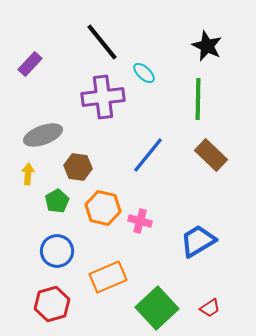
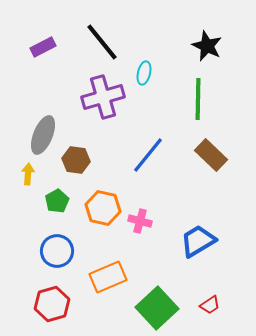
purple rectangle: moved 13 px right, 17 px up; rotated 20 degrees clockwise
cyan ellipse: rotated 60 degrees clockwise
purple cross: rotated 9 degrees counterclockwise
gray ellipse: rotated 48 degrees counterclockwise
brown hexagon: moved 2 px left, 7 px up
red trapezoid: moved 3 px up
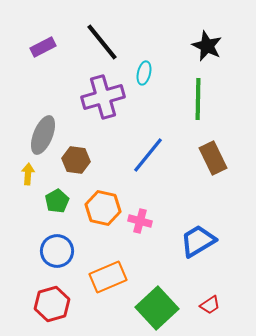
brown rectangle: moved 2 px right, 3 px down; rotated 20 degrees clockwise
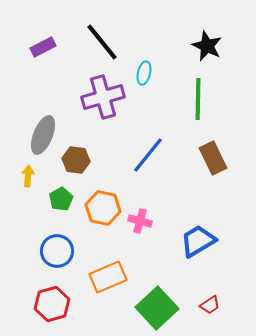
yellow arrow: moved 2 px down
green pentagon: moved 4 px right, 2 px up
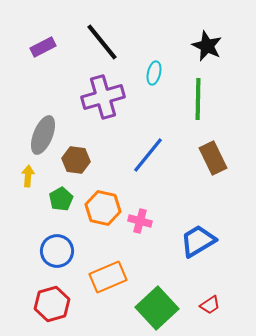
cyan ellipse: moved 10 px right
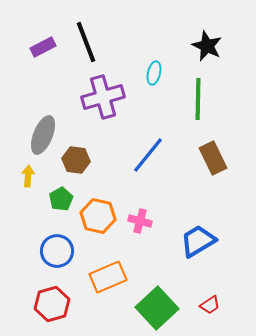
black line: moved 16 px left; rotated 18 degrees clockwise
orange hexagon: moved 5 px left, 8 px down
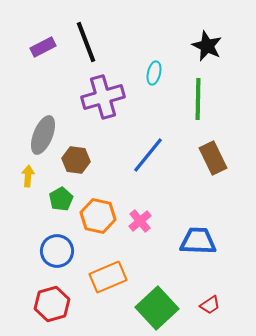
pink cross: rotated 35 degrees clockwise
blue trapezoid: rotated 33 degrees clockwise
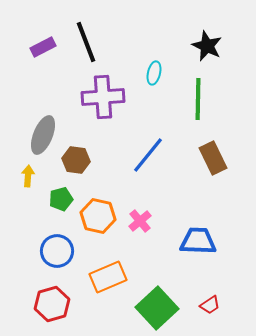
purple cross: rotated 12 degrees clockwise
green pentagon: rotated 15 degrees clockwise
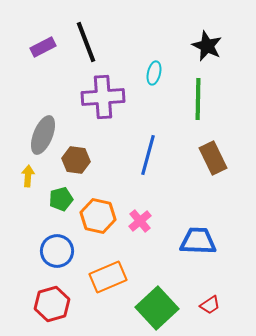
blue line: rotated 24 degrees counterclockwise
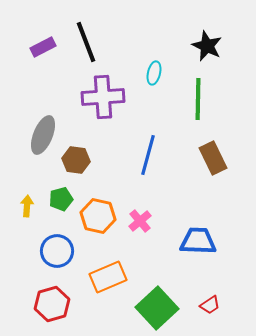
yellow arrow: moved 1 px left, 30 px down
